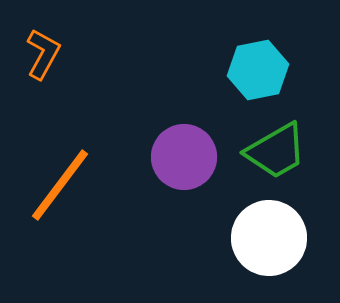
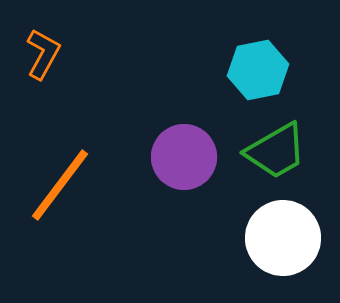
white circle: moved 14 px right
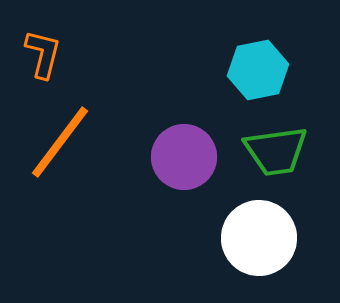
orange L-shape: rotated 15 degrees counterclockwise
green trapezoid: rotated 22 degrees clockwise
orange line: moved 43 px up
white circle: moved 24 px left
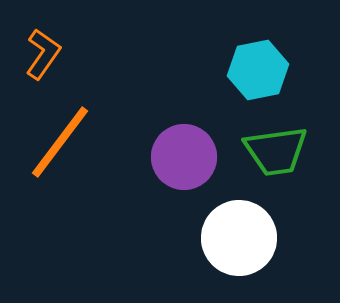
orange L-shape: rotated 21 degrees clockwise
white circle: moved 20 px left
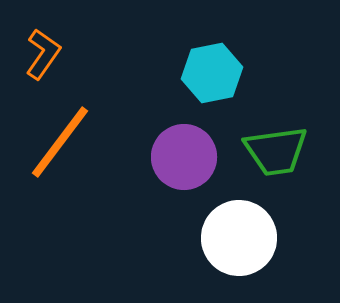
cyan hexagon: moved 46 px left, 3 px down
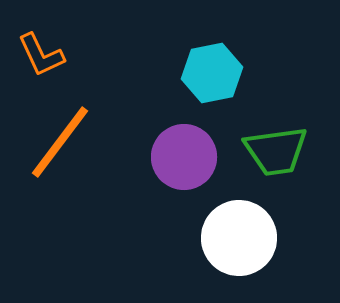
orange L-shape: moved 2 px left, 1 px down; rotated 120 degrees clockwise
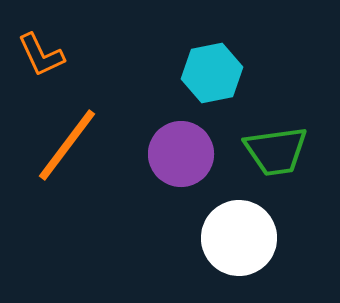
orange line: moved 7 px right, 3 px down
purple circle: moved 3 px left, 3 px up
